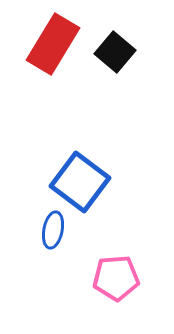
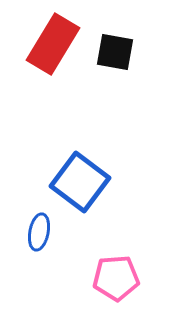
black square: rotated 30 degrees counterclockwise
blue ellipse: moved 14 px left, 2 px down
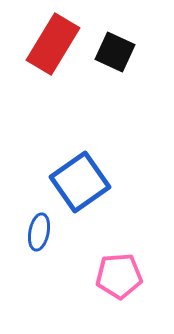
black square: rotated 15 degrees clockwise
blue square: rotated 18 degrees clockwise
pink pentagon: moved 3 px right, 2 px up
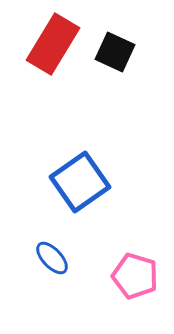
blue ellipse: moved 13 px right, 26 px down; rotated 54 degrees counterclockwise
pink pentagon: moved 16 px right; rotated 21 degrees clockwise
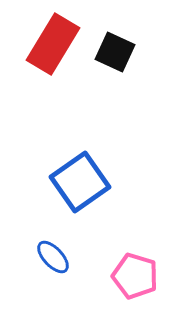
blue ellipse: moved 1 px right, 1 px up
